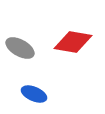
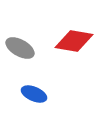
red diamond: moved 1 px right, 1 px up
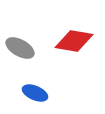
blue ellipse: moved 1 px right, 1 px up
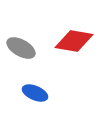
gray ellipse: moved 1 px right
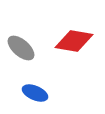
gray ellipse: rotated 12 degrees clockwise
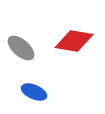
blue ellipse: moved 1 px left, 1 px up
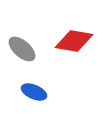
gray ellipse: moved 1 px right, 1 px down
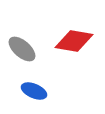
blue ellipse: moved 1 px up
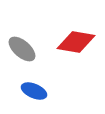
red diamond: moved 2 px right, 1 px down
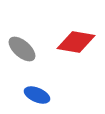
blue ellipse: moved 3 px right, 4 px down
